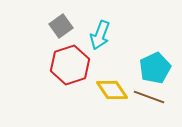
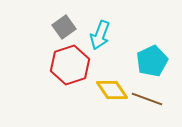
gray square: moved 3 px right, 1 px down
cyan pentagon: moved 3 px left, 7 px up
brown line: moved 2 px left, 2 px down
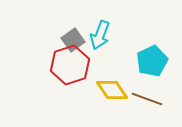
gray square: moved 9 px right, 13 px down
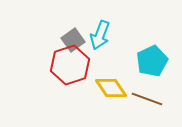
yellow diamond: moved 1 px left, 2 px up
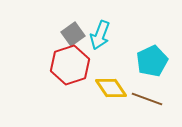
gray square: moved 6 px up
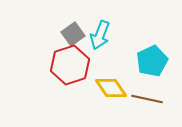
brown line: rotated 8 degrees counterclockwise
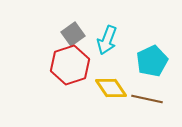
cyan arrow: moved 7 px right, 5 px down
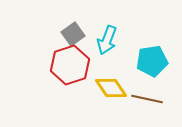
cyan pentagon: rotated 16 degrees clockwise
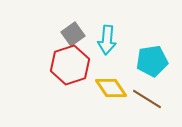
cyan arrow: rotated 16 degrees counterclockwise
brown line: rotated 20 degrees clockwise
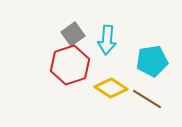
yellow diamond: rotated 24 degrees counterclockwise
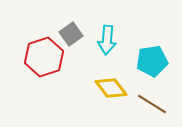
gray square: moved 2 px left
red hexagon: moved 26 px left, 8 px up
yellow diamond: rotated 20 degrees clockwise
brown line: moved 5 px right, 5 px down
